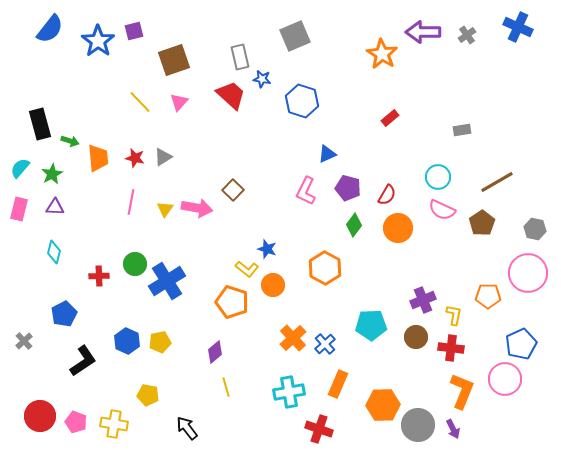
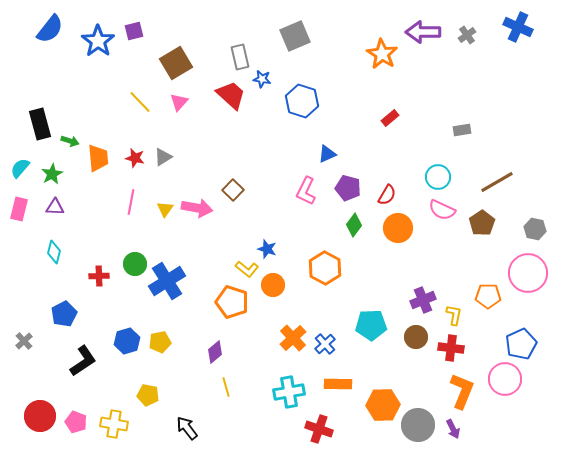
brown square at (174, 60): moved 2 px right, 3 px down; rotated 12 degrees counterclockwise
blue hexagon at (127, 341): rotated 20 degrees clockwise
orange rectangle at (338, 384): rotated 68 degrees clockwise
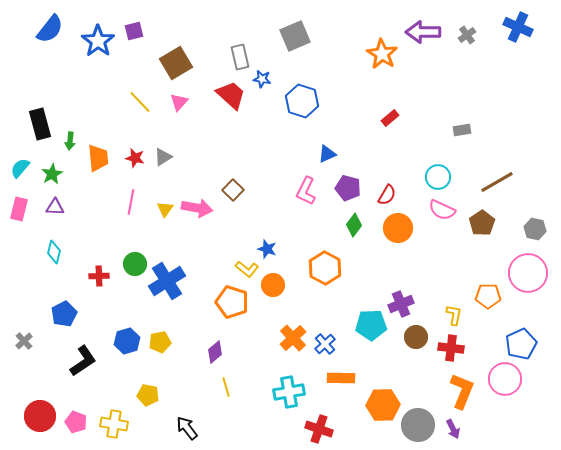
green arrow at (70, 141): rotated 78 degrees clockwise
purple cross at (423, 300): moved 22 px left, 4 px down
orange rectangle at (338, 384): moved 3 px right, 6 px up
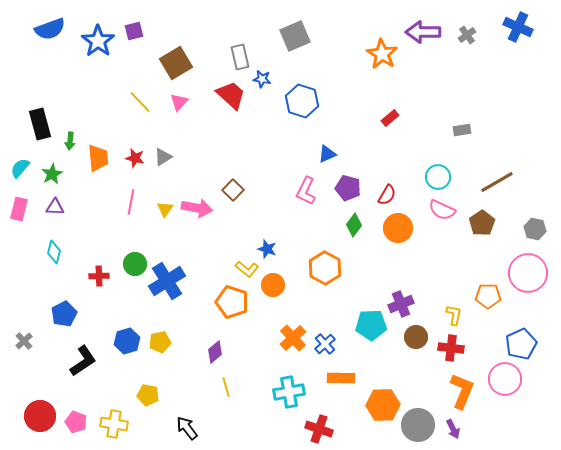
blue semicircle at (50, 29): rotated 32 degrees clockwise
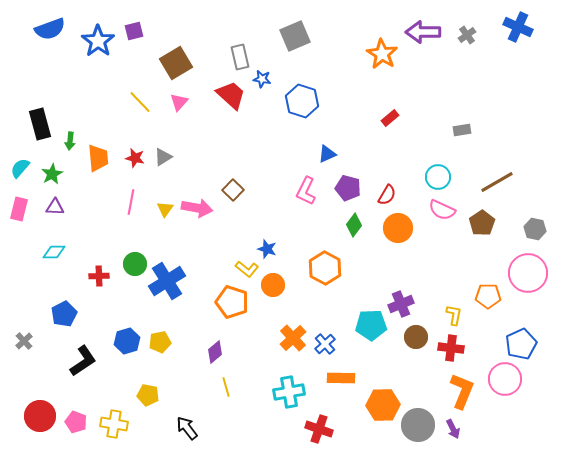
cyan diamond at (54, 252): rotated 75 degrees clockwise
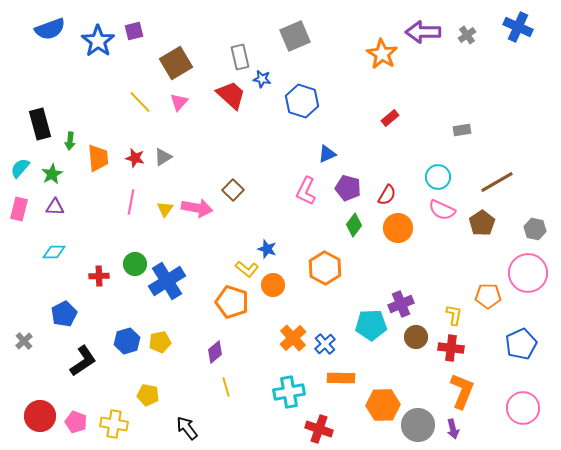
pink circle at (505, 379): moved 18 px right, 29 px down
purple arrow at (453, 429): rotated 12 degrees clockwise
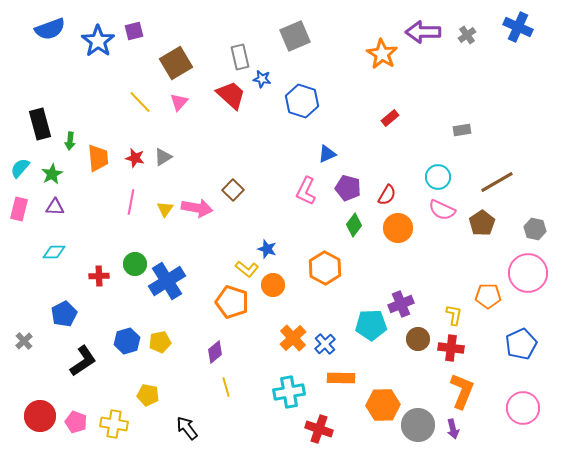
brown circle at (416, 337): moved 2 px right, 2 px down
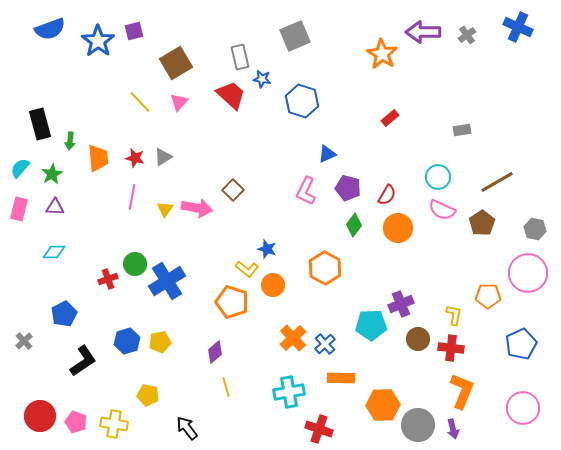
pink line at (131, 202): moved 1 px right, 5 px up
red cross at (99, 276): moved 9 px right, 3 px down; rotated 18 degrees counterclockwise
